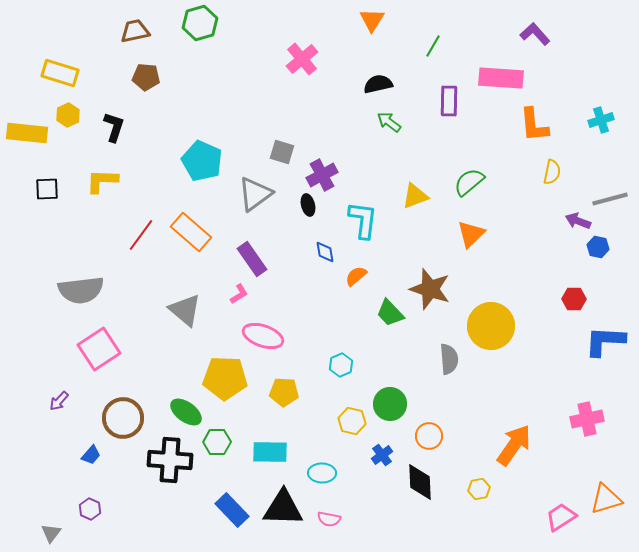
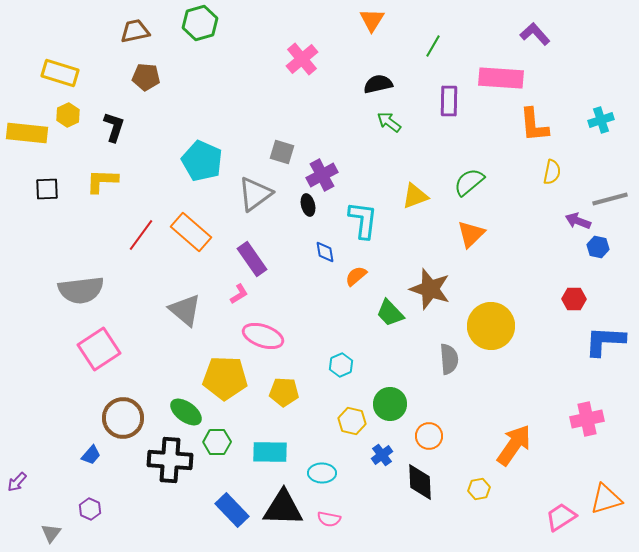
purple arrow at (59, 401): moved 42 px left, 81 px down
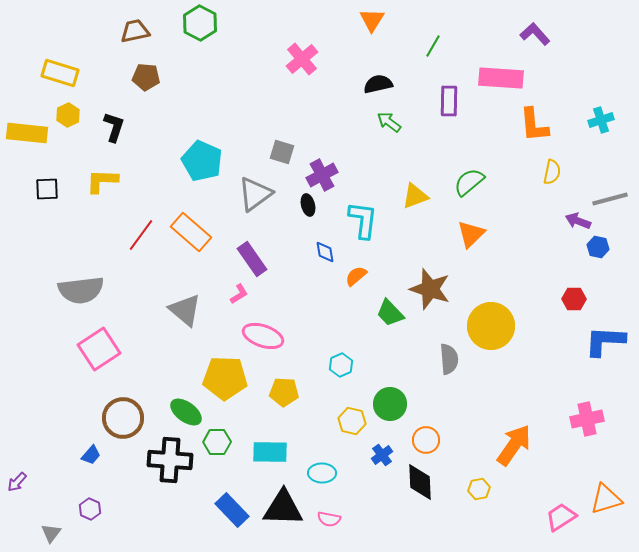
green hexagon at (200, 23): rotated 16 degrees counterclockwise
orange circle at (429, 436): moved 3 px left, 4 px down
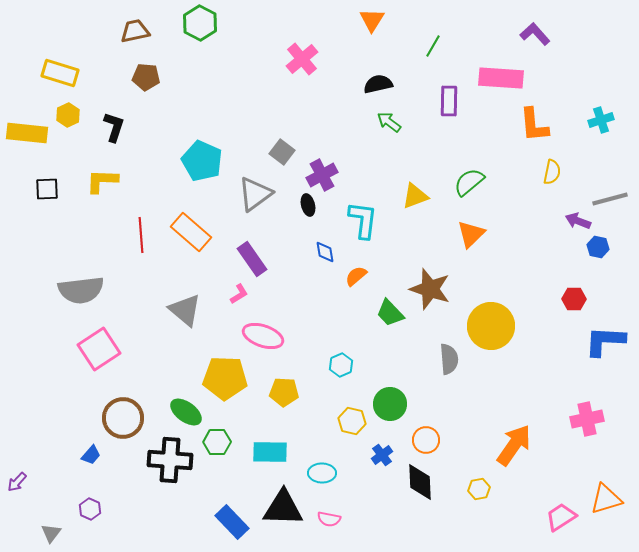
gray square at (282, 152): rotated 20 degrees clockwise
red line at (141, 235): rotated 40 degrees counterclockwise
blue rectangle at (232, 510): moved 12 px down
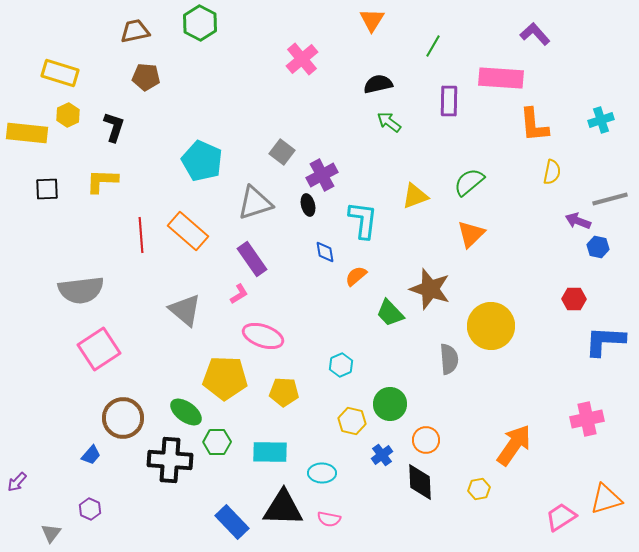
gray triangle at (255, 194): moved 9 px down; rotated 18 degrees clockwise
orange rectangle at (191, 232): moved 3 px left, 1 px up
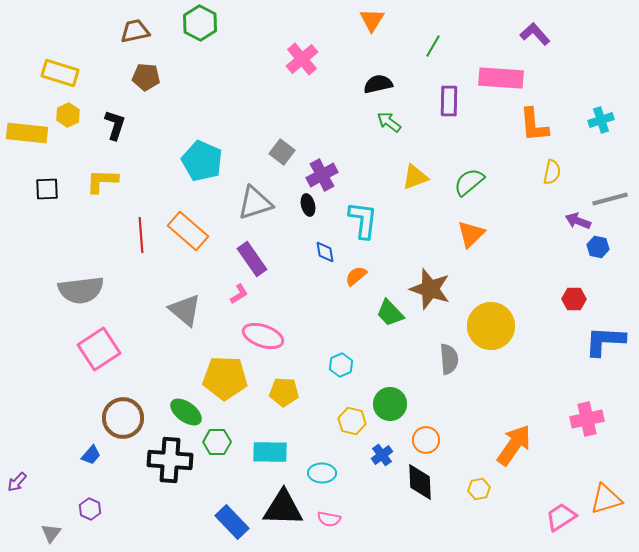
black L-shape at (114, 127): moved 1 px right, 2 px up
yellow triangle at (415, 196): moved 19 px up
